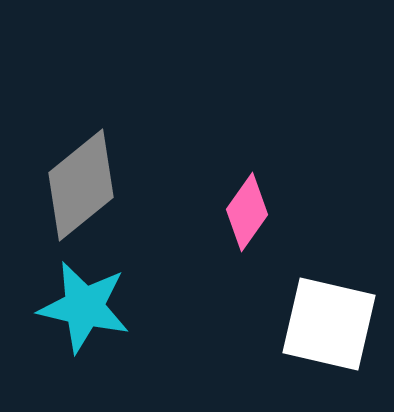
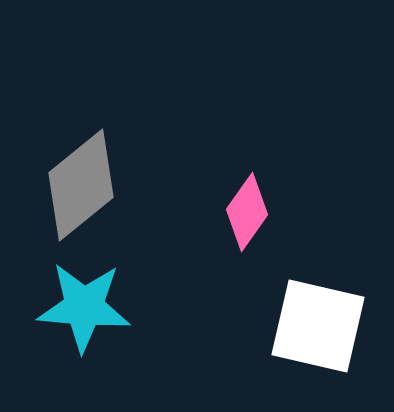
cyan star: rotated 8 degrees counterclockwise
white square: moved 11 px left, 2 px down
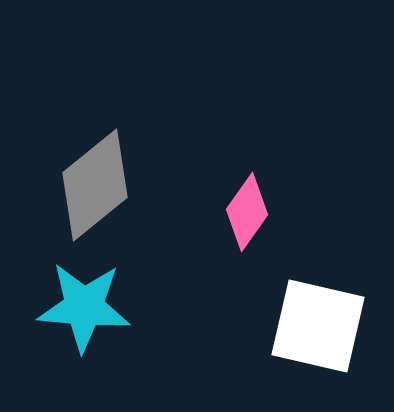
gray diamond: moved 14 px right
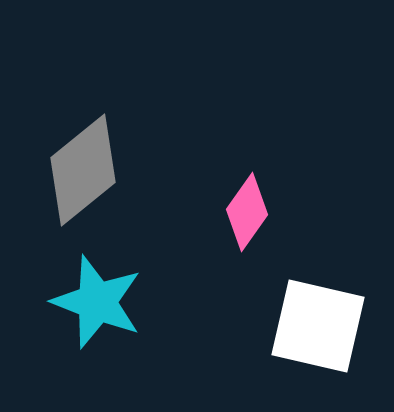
gray diamond: moved 12 px left, 15 px up
cyan star: moved 13 px right, 5 px up; rotated 16 degrees clockwise
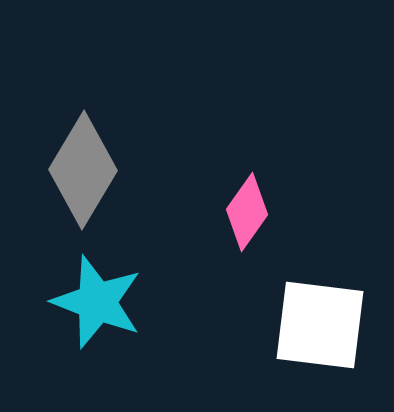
gray diamond: rotated 20 degrees counterclockwise
white square: moved 2 px right, 1 px up; rotated 6 degrees counterclockwise
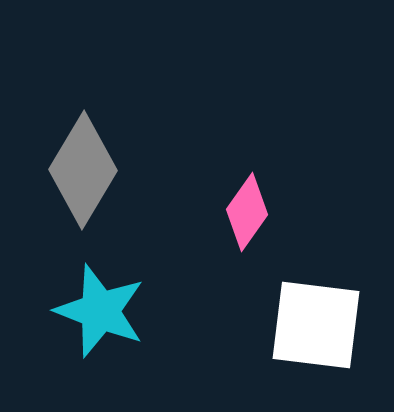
cyan star: moved 3 px right, 9 px down
white square: moved 4 px left
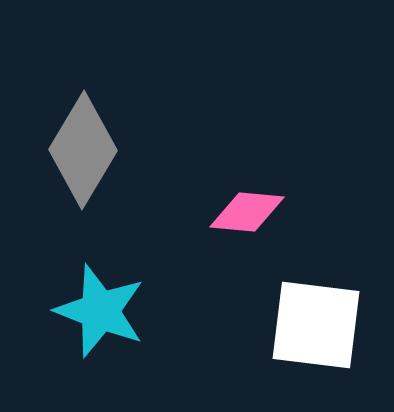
gray diamond: moved 20 px up
pink diamond: rotated 60 degrees clockwise
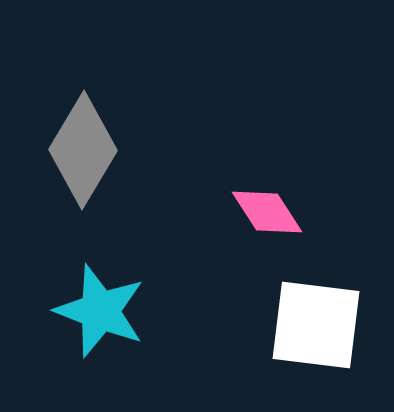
pink diamond: moved 20 px right; rotated 52 degrees clockwise
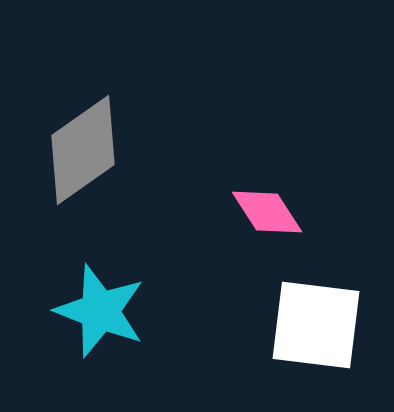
gray diamond: rotated 24 degrees clockwise
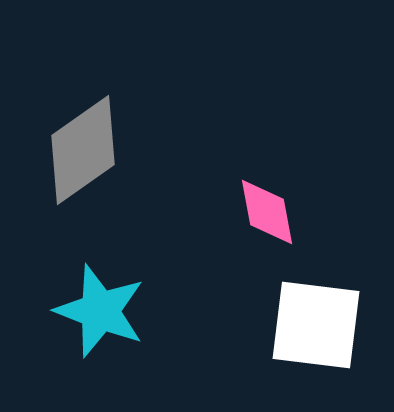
pink diamond: rotated 22 degrees clockwise
